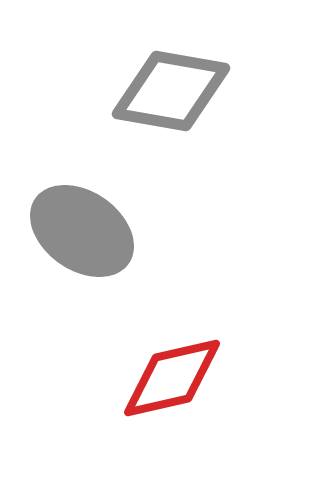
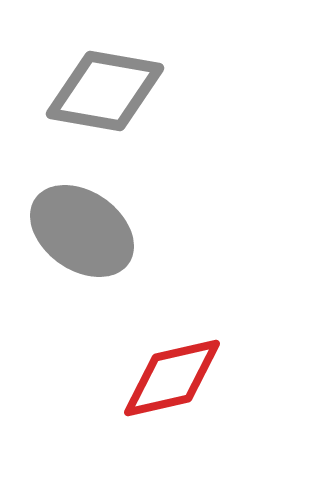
gray diamond: moved 66 px left
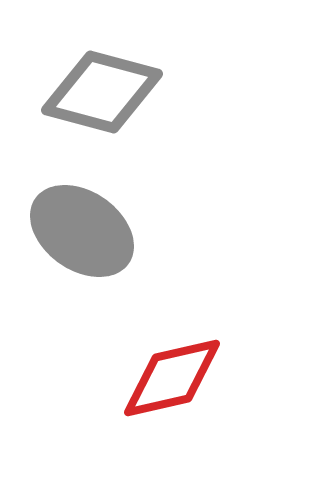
gray diamond: moved 3 px left, 1 px down; rotated 5 degrees clockwise
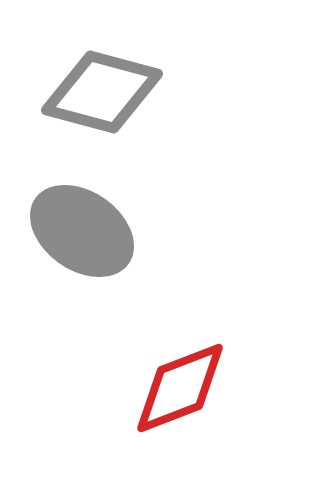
red diamond: moved 8 px right, 10 px down; rotated 8 degrees counterclockwise
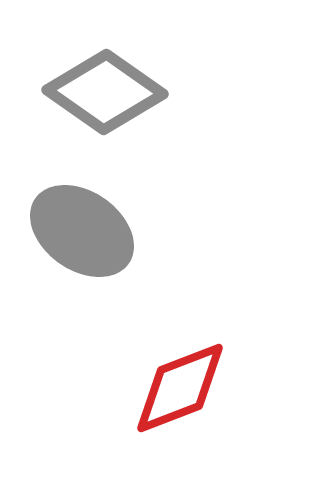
gray diamond: moved 3 px right; rotated 20 degrees clockwise
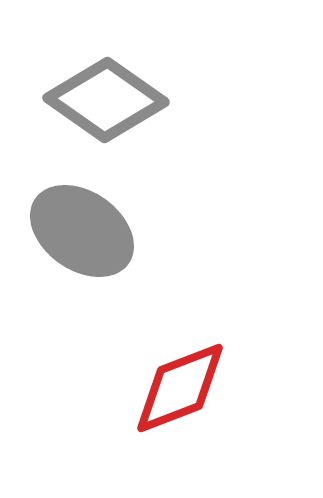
gray diamond: moved 1 px right, 8 px down
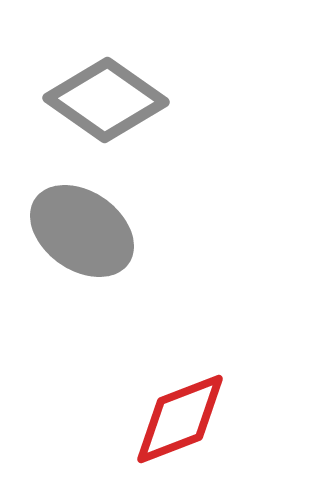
red diamond: moved 31 px down
